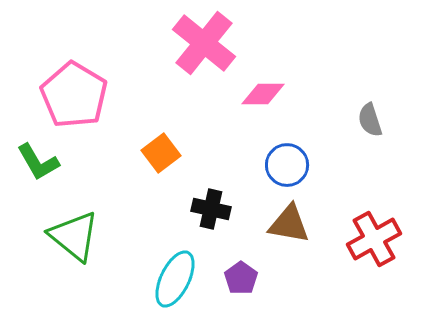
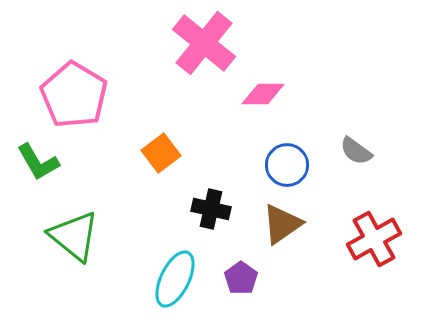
gray semicircle: moved 14 px left, 31 px down; rotated 36 degrees counterclockwise
brown triangle: moved 7 px left; rotated 45 degrees counterclockwise
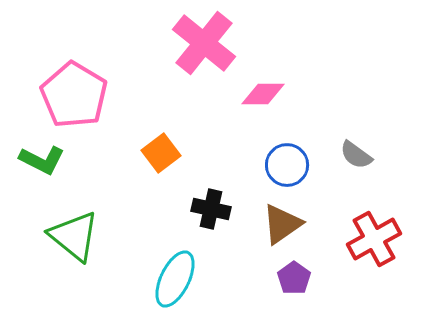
gray semicircle: moved 4 px down
green L-shape: moved 4 px right, 2 px up; rotated 33 degrees counterclockwise
purple pentagon: moved 53 px right
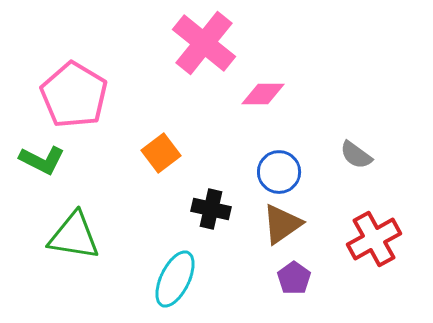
blue circle: moved 8 px left, 7 px down
green triangle: rotated 30 degrees counterclockwise
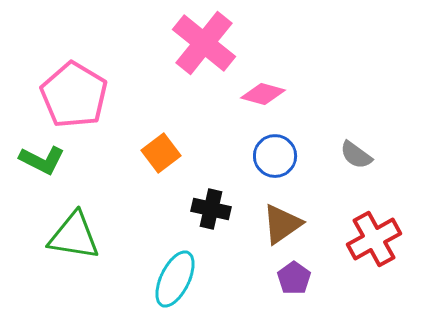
pink diamond: rotated 15 degrees clockwise
blue circle: moved 4 px left, 16 px up
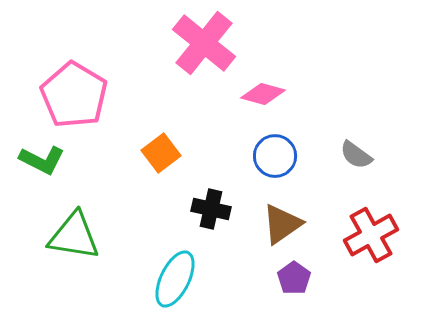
red cross: moved 3 px left, 4 px up
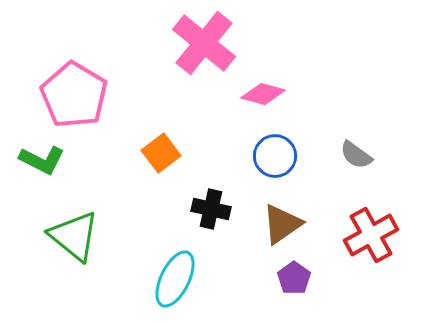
green triangle: rotated 30 degrees clockwise
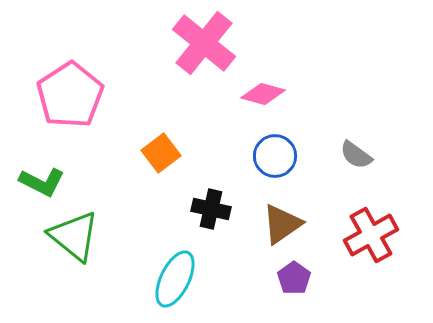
pink pentagon: moved 4 px left; rotated 8 degrees clockwise
green L-shape: moved 22 px down
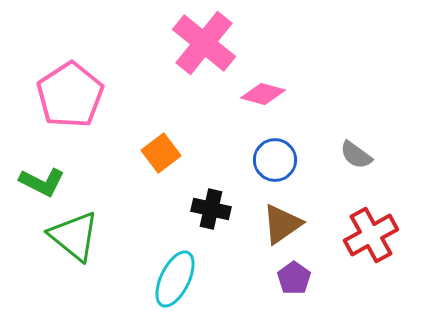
blue circle: moved 4 px down
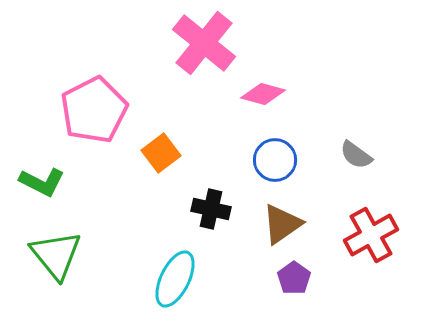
pink pentagon: moved 24 px right, 15 px down; rotated 6 degrees clockwise
green triangle: moved 18 px left, 19 px down; rotated 12 degrees clockwise
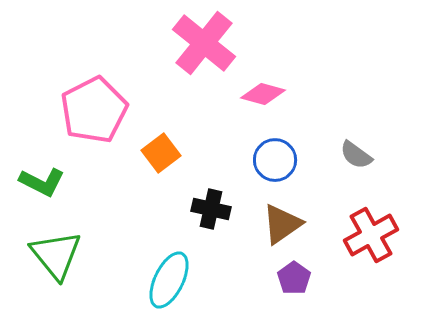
cyan ellipse: moved 6 px left, 1 px down
